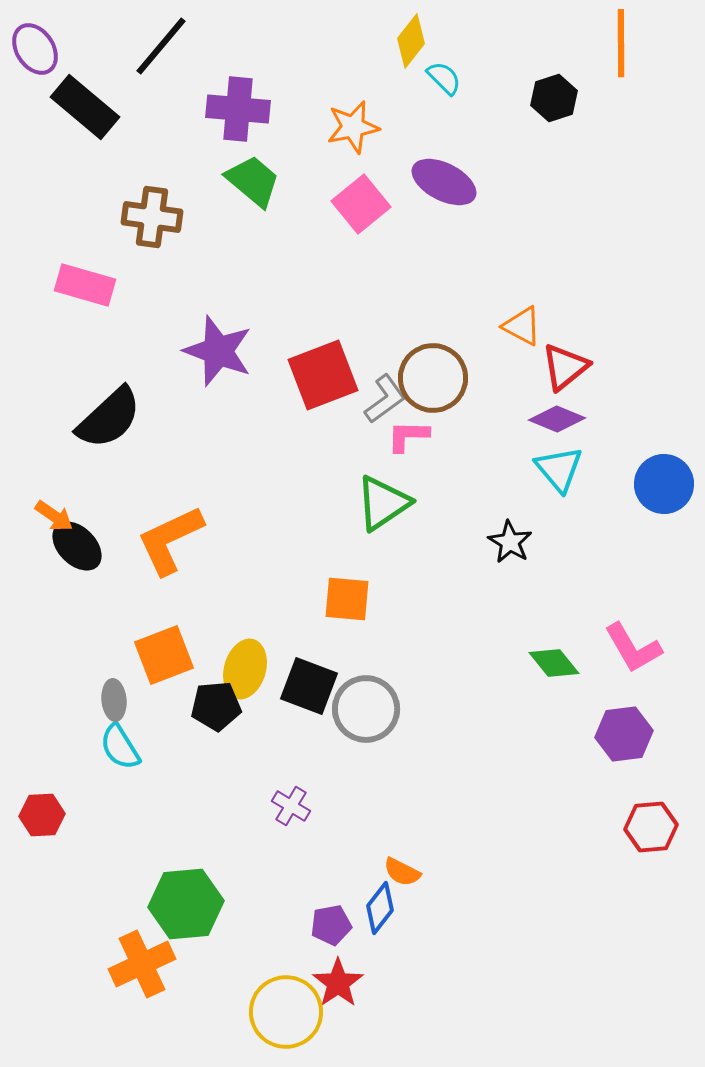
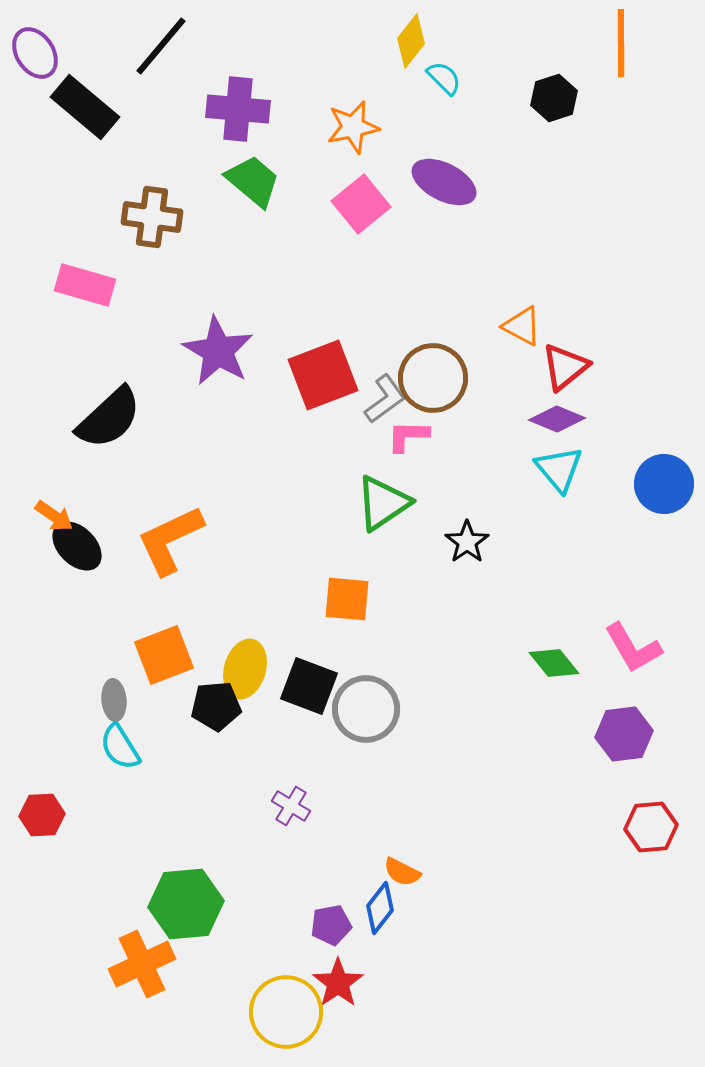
purple ellipse at (35, 49): moved 4 px down
purple star at (218, 351): rotated 10 degrees clockwise
black star at (510, 542): moved 43 px left; rotated 6 degrees clockwise
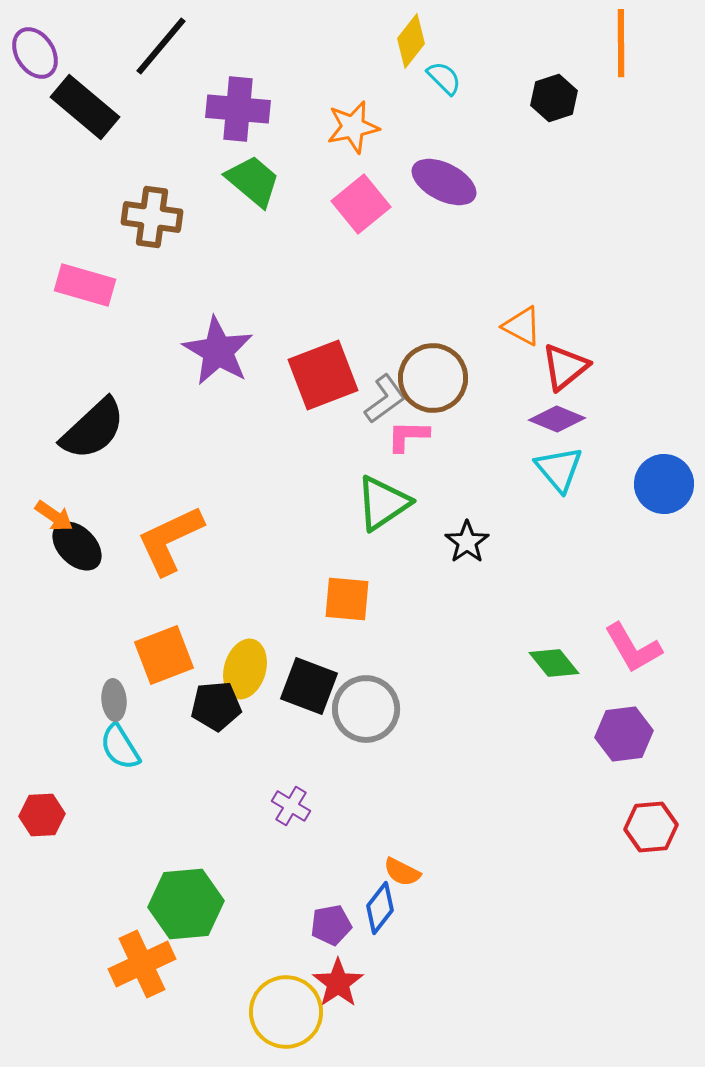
black semicircle at (109, 418): moved 16 px left, 11 px down
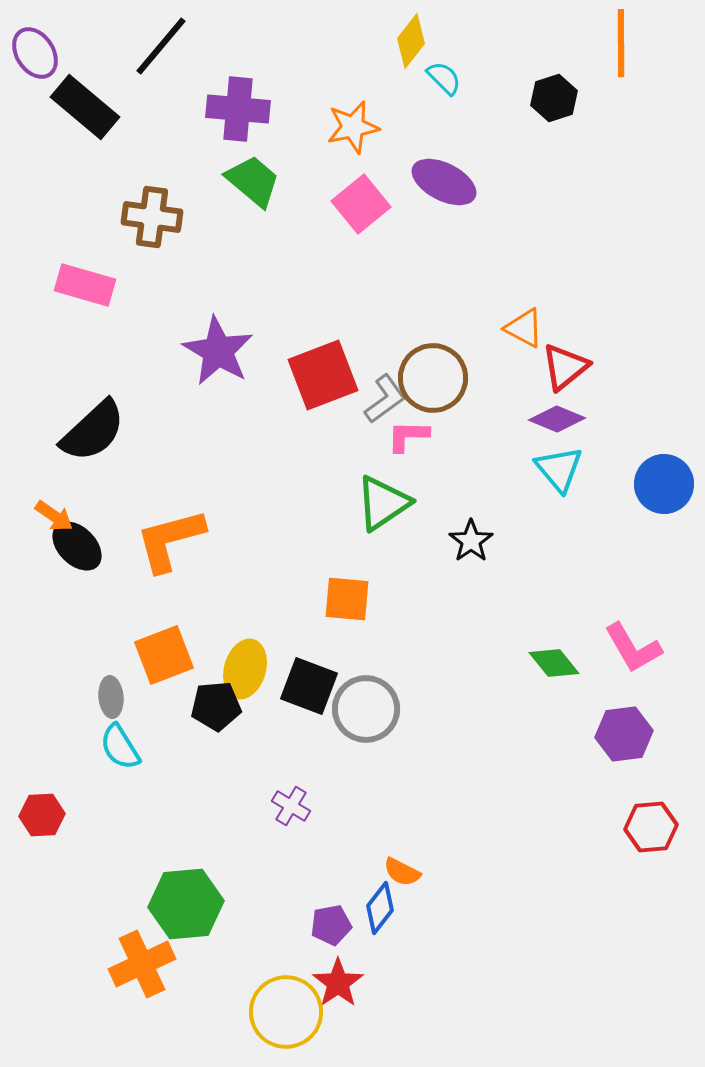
orange triangle at (522, 326): moved 2 px right, 2 px down
black semicircle at (93, 429): moved 2 px down
orange L-shape at (170, 540): rotated 10 degrees clockwise
black star at (467, 542): moved 4 px right, 1 px up
gray ellipse at (114, 700): moved 3 px left, 3 px up
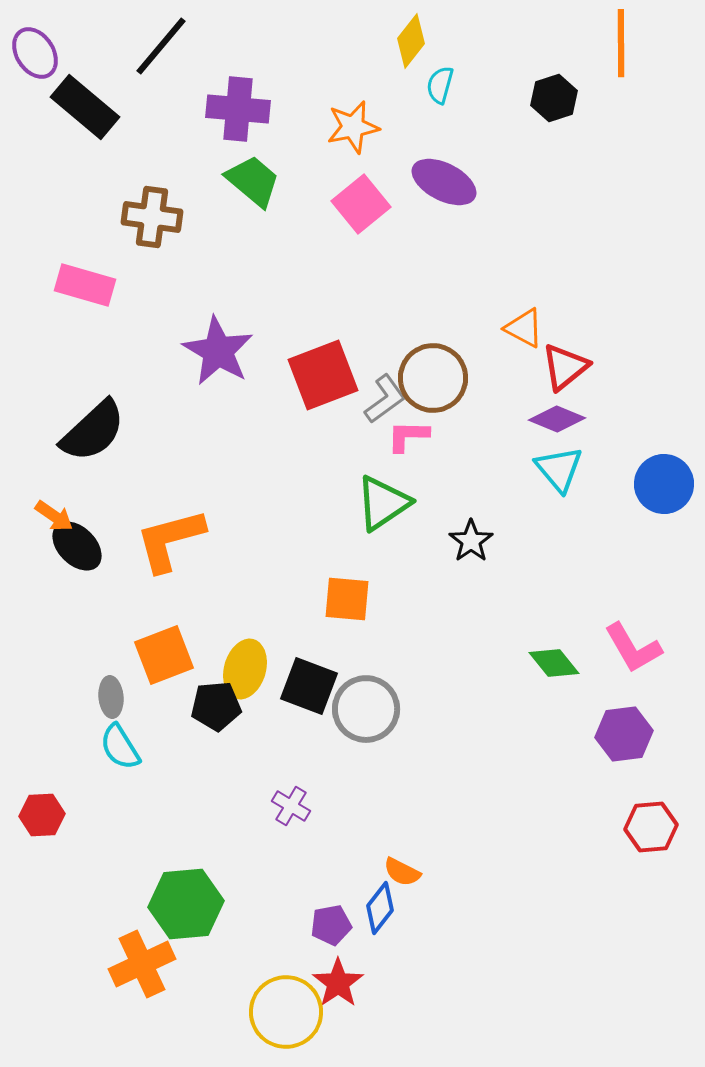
cyan semicircle at (444, 78): moved 4 px left, 7 px down; rotated 120 degrees counterclockwise
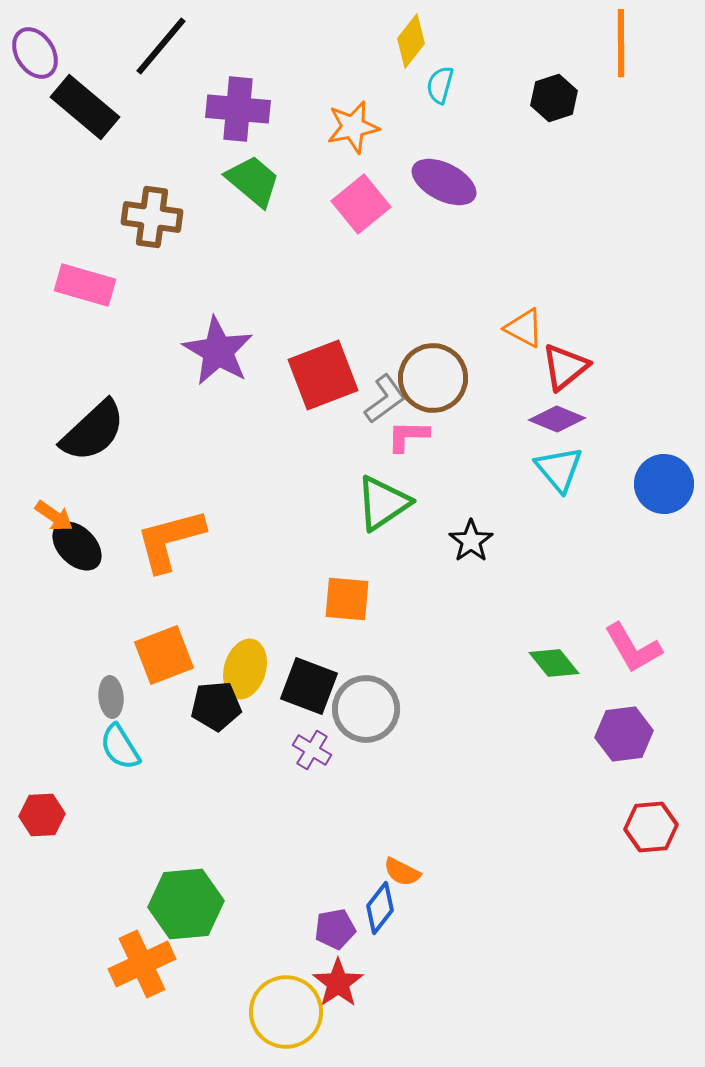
purple cross at (291, 806): moved 21 px right, 56 px up
purple pentagon at (331, 925): moved 4 px right, 4 px down
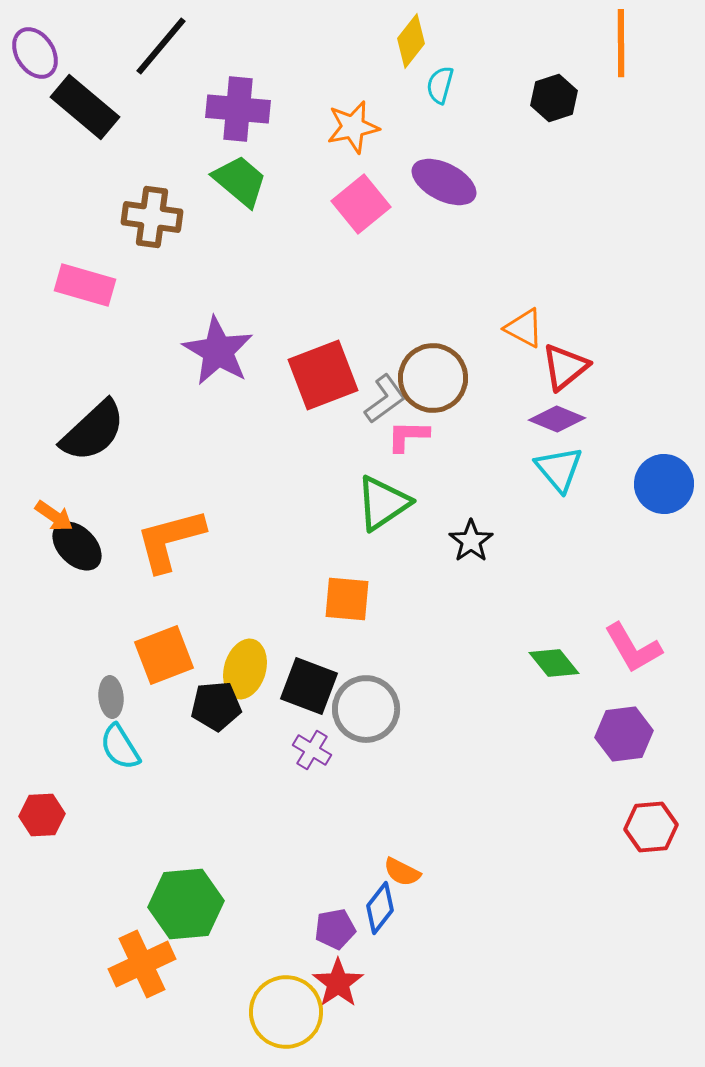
green trapezoid at (253, 181): moved 13 px left
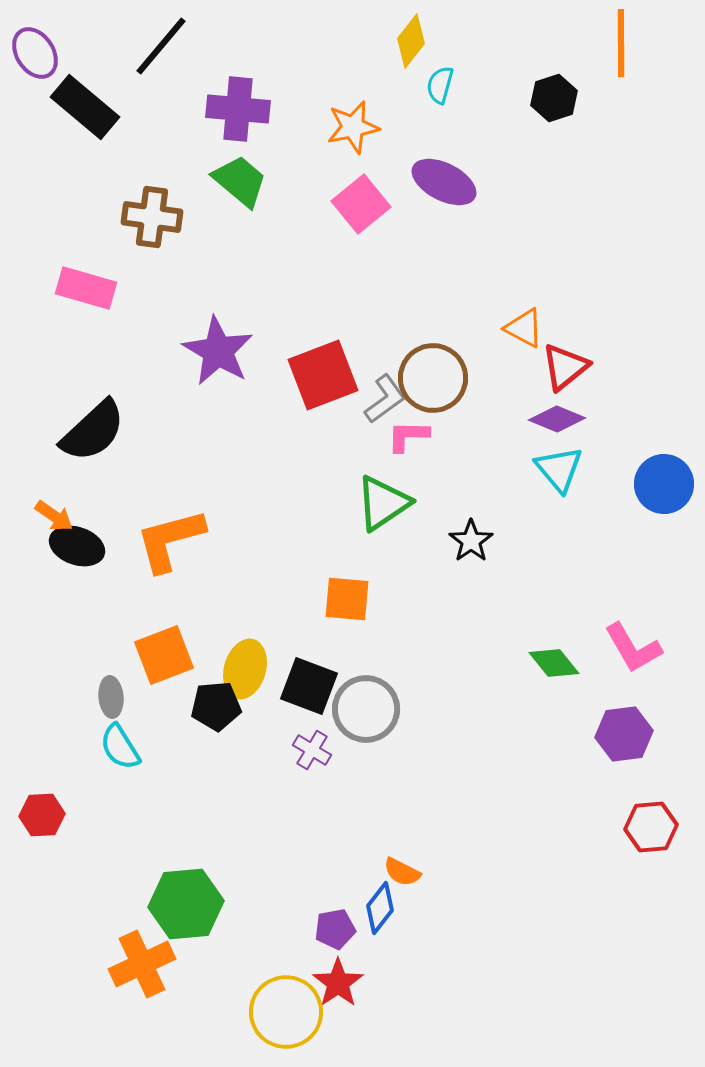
pink rectangle at (85, 285): moved 1 px right, 3 px down
black ellipse at (77, 546): rotated 26 degrees counterclockwise
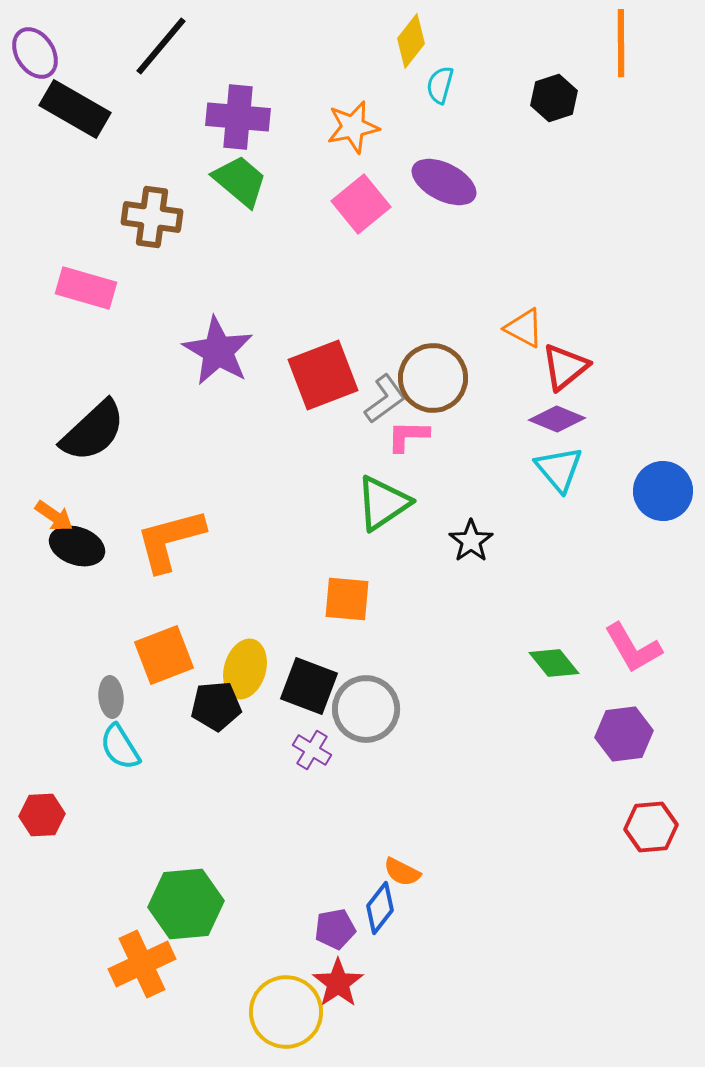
black rectangle at (85, 107): moved 10 px left, 2 px down; rotated 10 degrees counterclockwise
purple cross at (238, 109): moved 8 px down
blue circle at (664, 484): moved 1 px left, 7 px down
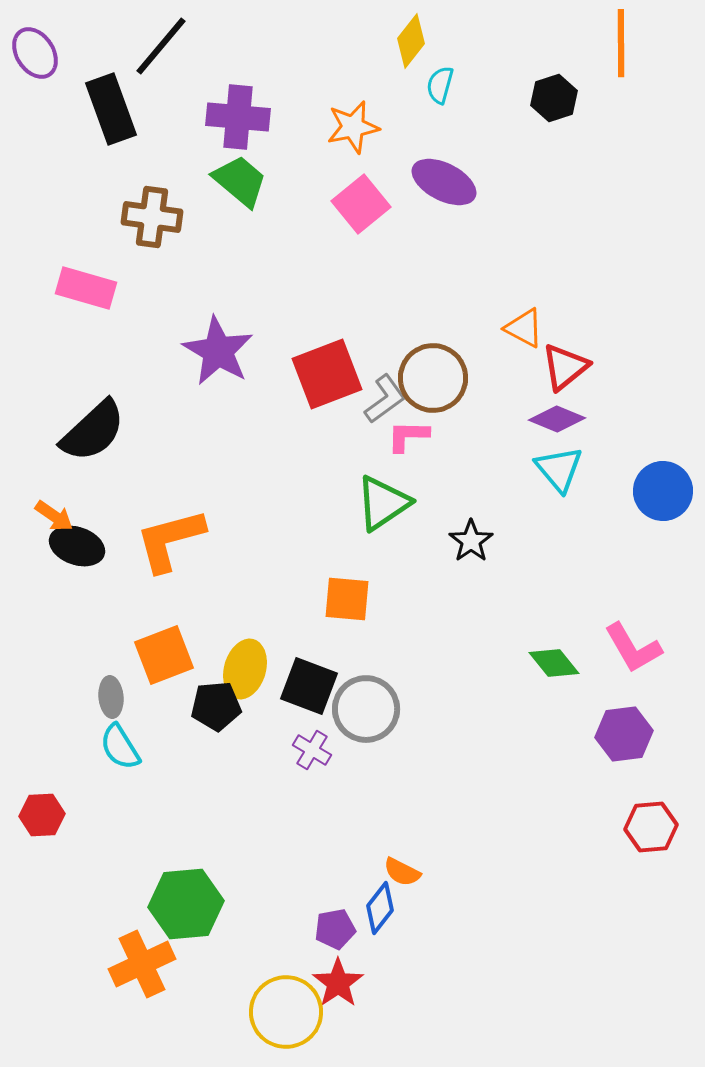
black rectangle at (75, 109): moved 36 px right; rotated 40 degrees clockwise
red square at (323, 375): moved 4 px right, 1 px up
